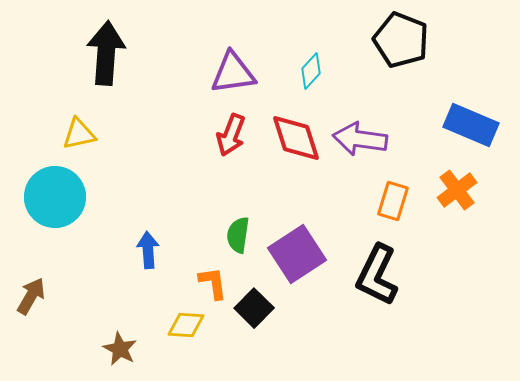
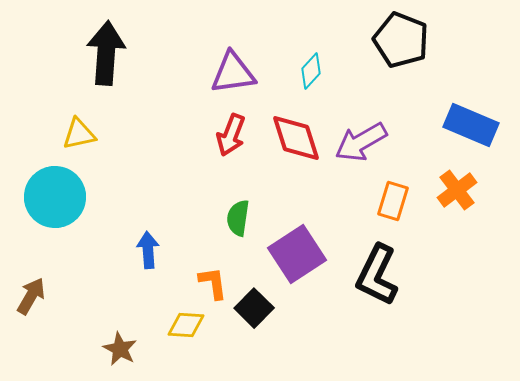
purple arrow: moved 1 px right, 3 px down; rotated 38 degrees counterclockwise
green semicircle: moved 17 px up
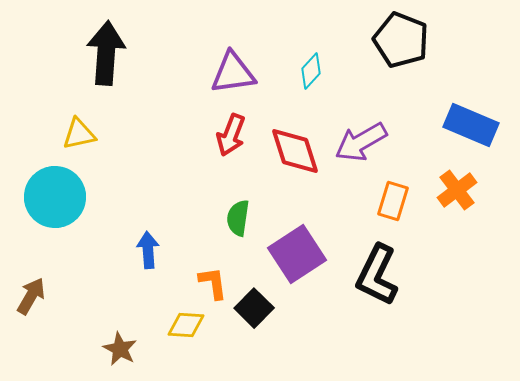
red diamond: moved 1 px left, 13 px down
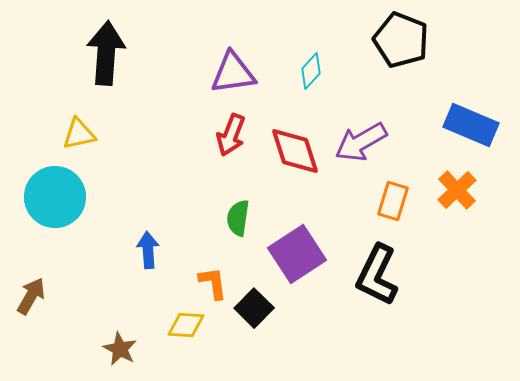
orange cross: rotated 6 degrees counterclockwise
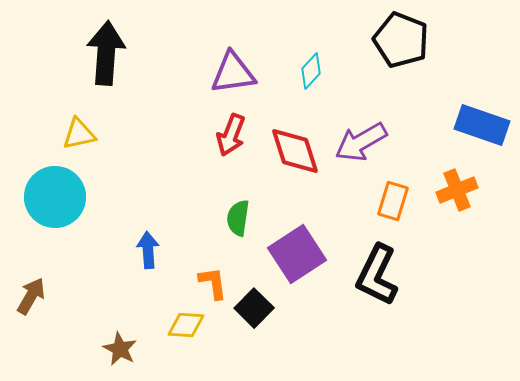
blue rectangle: moved 11 px right; rotated 4 degrees counterclockwise
orange cross: rotated 21 degrees clockwise
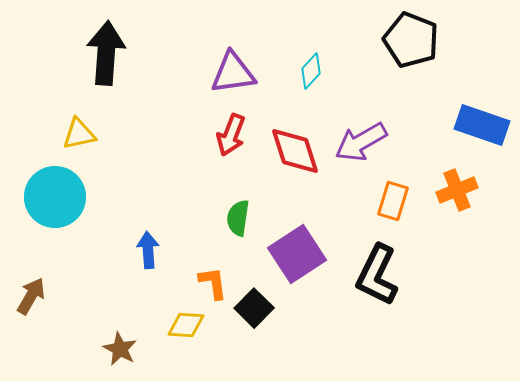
black pentagon: moved 10 px right
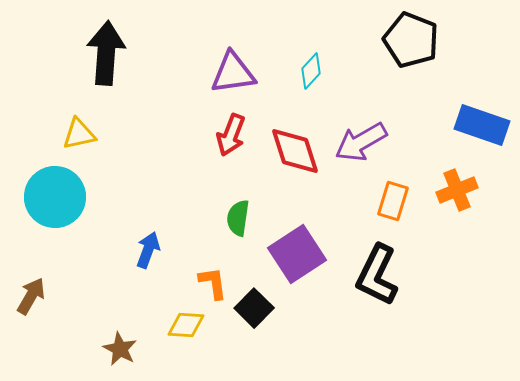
blue arrow: rotated 24 degrees clockwise
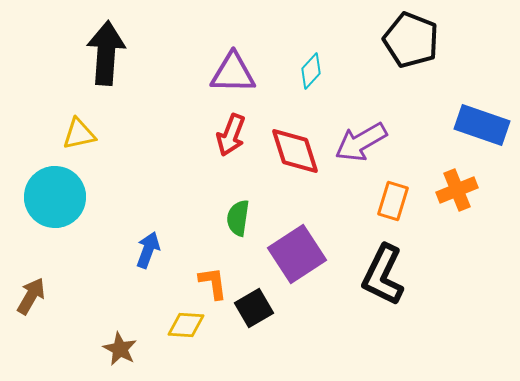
purple triangle: rotated 9 degrees clockwise
black L-shape: moved 6 px right
black square: rotated 15 degrees clockwise
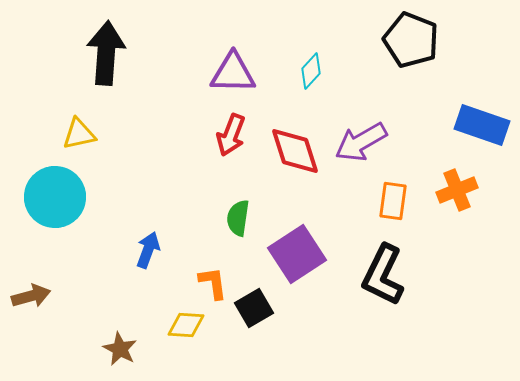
orange rectangle: rotated 9 degrees counterclockwise
brown arrow: rotated 45 degrees clockwise
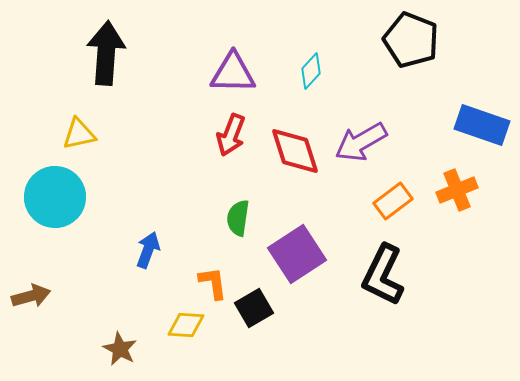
orange rectangle: rotated 45 degrees clockwise
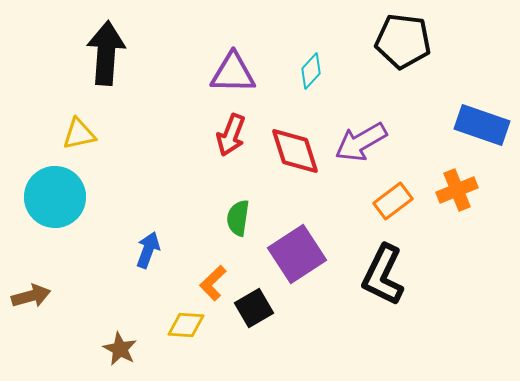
black pentagon: moved 8 px left, 1 px down; rotated 14 degrees counterclockwise
orange L-shape: rotated 126 degrees counterclockwise
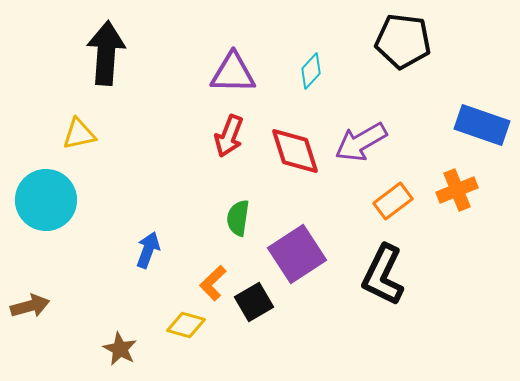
red arrow: moved 2 px left, 1 px down
cyan circle: moved 9 px left, 3 px down
brown arrow: moved 1 px left, 10 px down
black square: moved 6 px up
yellow diamond: rotated 12 degrees clockwise
